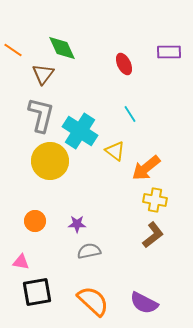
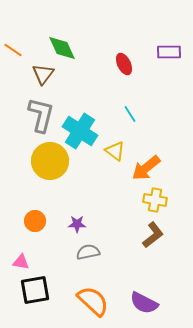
gray semicircle: moved 1 px left, 1 px down
black square: moved 2 px left, 2 px up
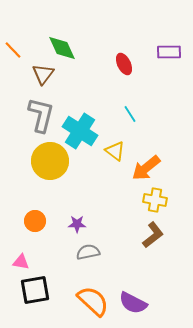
orange line: rotated 12 degrees clockwise
purple semicircle: moved 11 px left
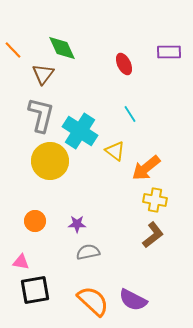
purple semicircle: moved 3 px up
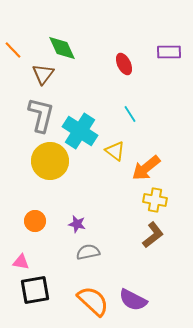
purple star: rotated 12 degrees clockwise
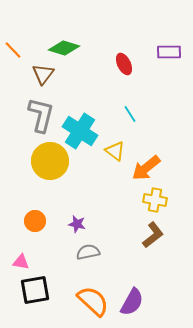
green diamond: moved 2 px right; rotated 48 degrees counterclockwise
purple semicircle: moved 1 px left, 2 px down; rotated 88 degrees counterclockwise
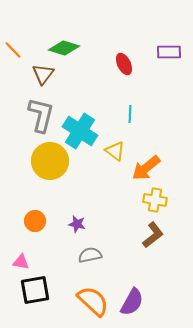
cyan line: rotated 36 degrees clockwise
gray semicircle: moved 2 px right, 3 px down
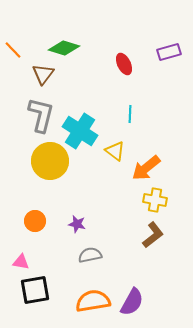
purple rectangle: rotated 15 degrees counterclockwise
orange semicircle: rotated 52 degrees counterclockwise
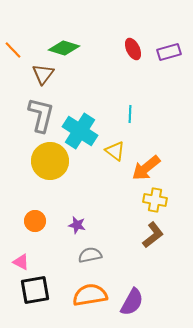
red ellipse: moved 9 px right, 15 px up
purple star: moved 1 px down
pink triangle: rotated 18 degrees clockwise
orange semicircle: moved 3 px left, 6 px up
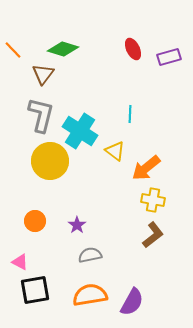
green diamond: moved 1 px left, 1 px down
purple rectangle: moved 5 px down
yellow cross: moved 2 px left
purple star: rotated 24 degrees clockwise
pink triangle: moved 1 px left
